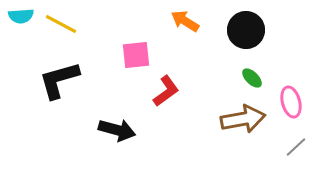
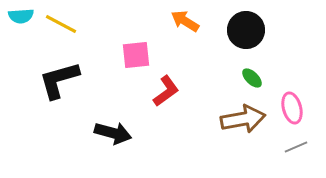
pink ellipse: moved 1 px right, 6 px down
black arrow: moved 4 px left, 3 px down
gray line: rotated 20 degrees clockwise
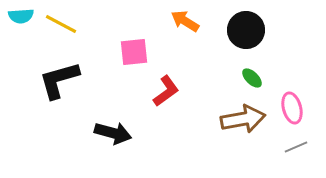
pink square: moved 2 px left, 3 px up
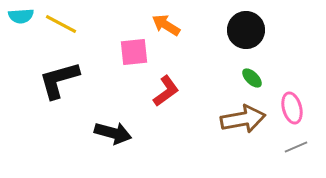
orange arrow: moved 19 px left, 4 px down
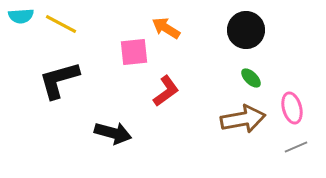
orange arrow: moved 3 px down
green ellipse: moved 1 px left
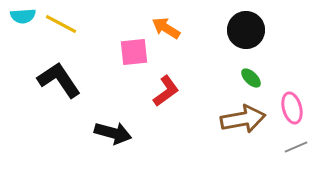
cyan semicircle: moved 2 px right
black L-shape: rotated 72 degrees clockwise
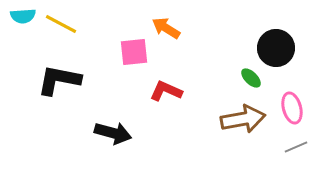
black circle: moved 30 px right, 18 px down
black L-shape: rotated 45 degrees counterclockwise
red L-shape: rotated 120 degrees counterclockwise
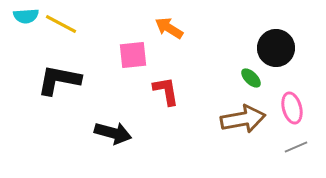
cyan semicircle: moved 3 px right
orange arrow: moved 3 px right
pink square: moved 1 px left, 3 px down
red L-shape: rotated 56 degrees clockwise
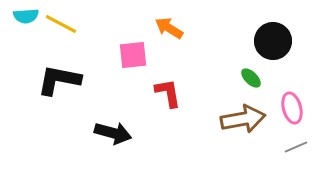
black circle: moved 3 px left, 7 px up
red L-shape: moved 2 px right, 2 px down
